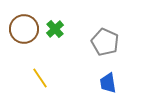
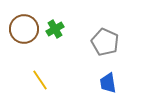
green cross: rotated 12 degrees clockwise
yellow line: moved 2 px down
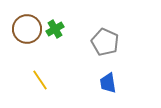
brown circle: moved 3 px right
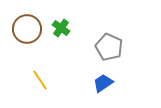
green cross: moved 6 px right, 1 px up; rotated 24 degrees counterclockwise
gray pentagon: moved 4 px right, 5 px down
blue trapezoid: moved 5 px left; rotated 65 degrees clockwise
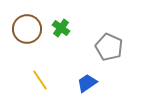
blue trapezoid: moved 16 px left
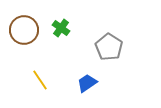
brown circle: moved 3 px left, 1 px down
gray pentagon: rotated 8 degrees clockwise
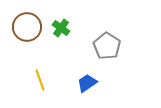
brown circle: moved 3 px right, 3 px up
gray pentagon: moved 2 px left, 1 px up
yellow line: rotated 15 degrees clockwise
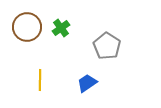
green cross: rotated 18 degrees clockwise
yellow line: rotated 20 degrees clockwise
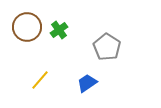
green cross: moved 2 px left, 2 px down
gray pentagon: moved 1 px down
yellow line: rotated 40 degrees clockwise
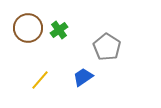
brown circle: moved 1 px right, 1 px down
blue trapezoid: moved 4 px left, 6 px up
